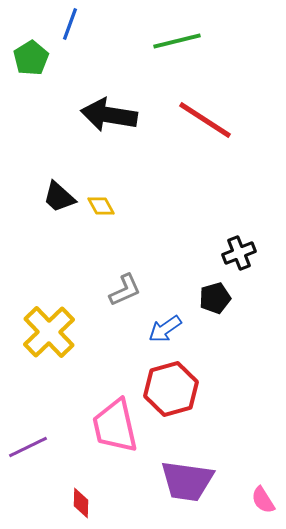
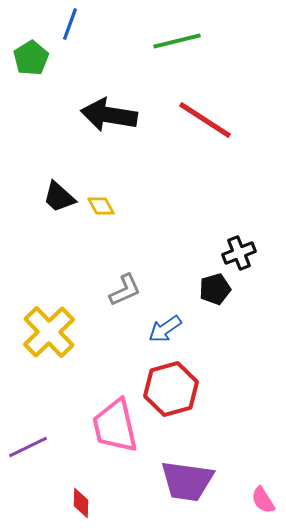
black pentagon: moved 9 px up
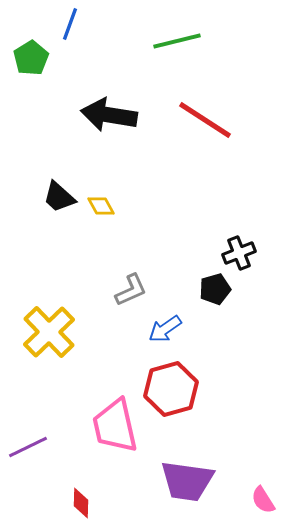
gray L-shape: moved 6 px right
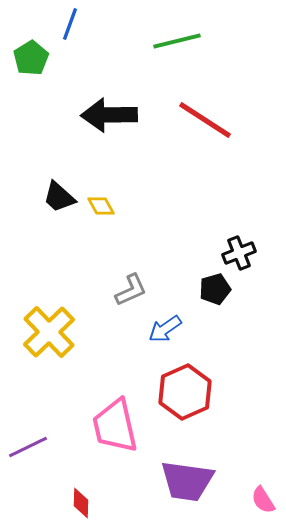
black arrow: rotated 10 degrees counterclockwise
red hexagon: moved 14 px right, 3 px down; rotated 8 degrees counterclockwise
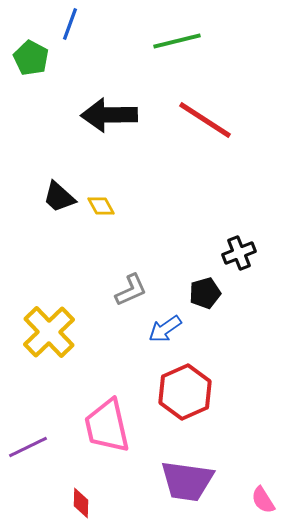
green pentagon: rotated 12 degrees counterclockwise
black pentagon: moved 10 px left, 4 px down
pink trapezoid: moved 8 px left
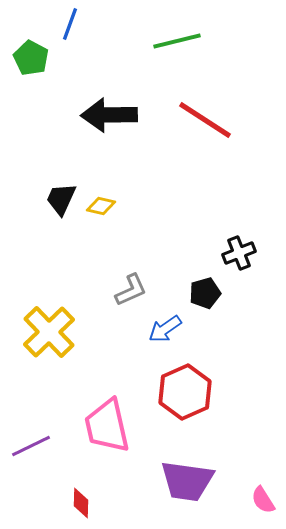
black trapezoid: moved 2 px right, 2 px down; rotated 72 degrees clockwise
yellow diamond: rotated 48 degrees counterclockwise
purple line: moved 3 px right, 1 px up
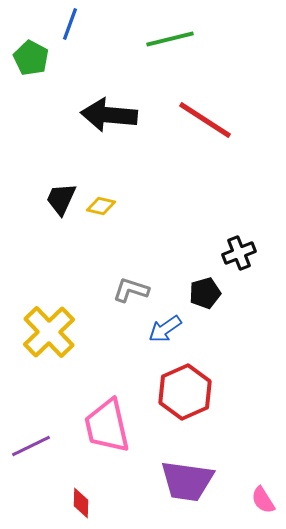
green line: moved 7 px left, 2 px up
black arrow: rotated 6 degrees clockwise
gray L-shape: rotated 138 degrees counterclockwise
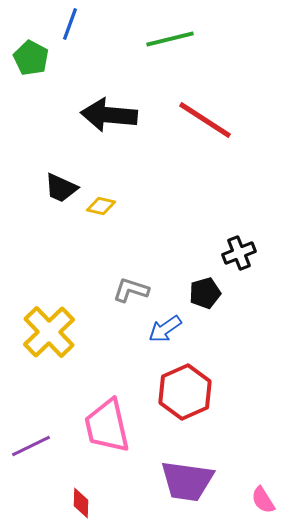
black trapezoid: moved 11 px up; rotated 90 degrees counterclockwise
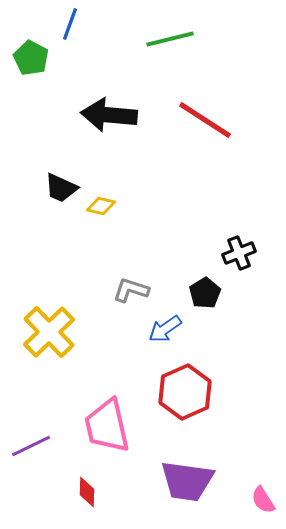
black pentagon: rotated 16 degrees counterclockwise
red diamond: moved 6 px right, 11 px up
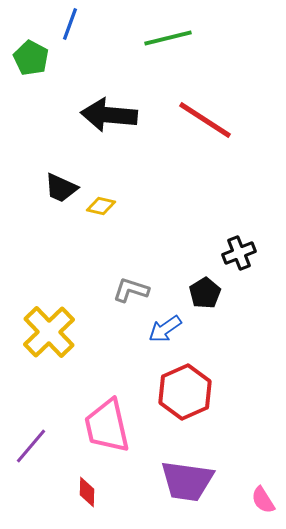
green line: moved 2 px left, 1 px up
purple line: rotated 24 degrees counterclockwise
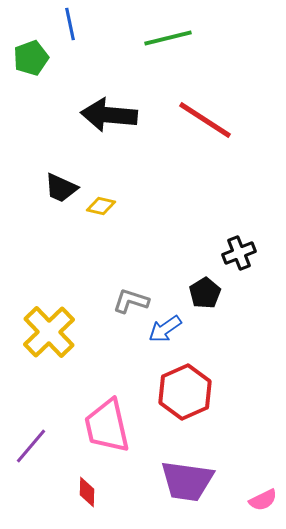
blue line: rotated 32 degrees counterclockwise
green pentagon: rotated 24 degrees clockwise
gray L-shape: moved 11 px down
pink semicircle: rotated 84 degrees counterclockwise
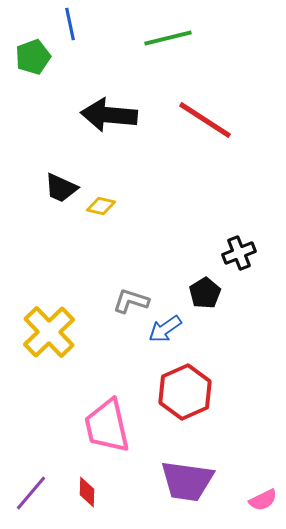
green pentagon: moved 2 px right, 1 px up
purple line: moved 47 px down
